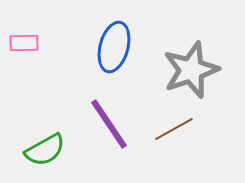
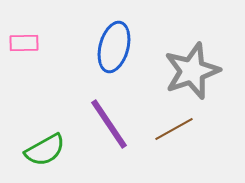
gray star: moved 1 px right, 1 px down
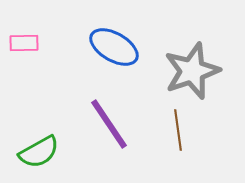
blue ellipse: rotated 75 degrees counterclockwise
brown line: moved 4 px right, 1 px down; rotated 69 degrees counterclockwise
green semicircle: moved 6 px left, 2 px down
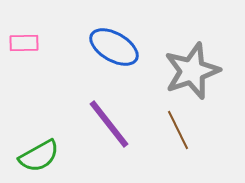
purple line: rotated 4 degrees counterclockwise
brown line: rotated 18 degrees counterclockwise
green semicircle: moved 4 px down
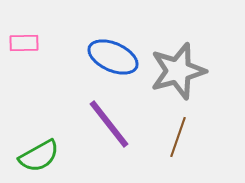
blue ellipse: moved 1 px left, 10 px down; rotated 6 degrees counterclockwise
gray star: moved 14 px left; rotated 4 degrees clockwise
brown line: moved 7 px down; rotated 45 degrees clockwise
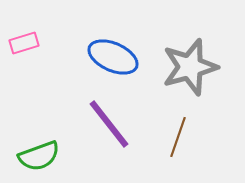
pink rectangle: rotated 16 degrees counterclockwise
gray star: moved 12 px right, 4 px up
green semicircle: rotated 9 degrees clockwise
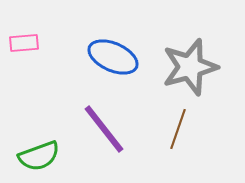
pink rectangle: rotated 12 degrees clockwise
purple line: moved 5 px left, 5 px down
brown line: moved 8 px up
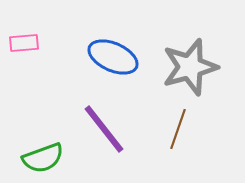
green semicircle: moved 4 px right, 2 px down
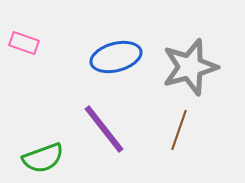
pink rectangle: rotated 24 degrees clockwise
blue ellipse: moved 3 px right; rotated 39 degrees counterclockwise
brown line: moved 1 px right, 1 px down
